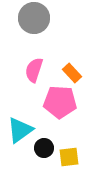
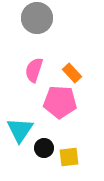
gray circle: moved 3 px right
cyan triangle: rotated 20 degrees counterclockwise
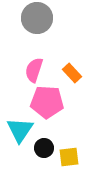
pink pentagon: moved 13 px left
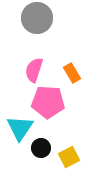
orange rectangle: rotated 12 degrees clockwise
pink pentagon: moved 1 px right
cyan triangle: moved 2 px up
black circle: moved 3 px left
yellow square: rotated 20 degrees counterclockwise
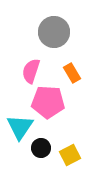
gray circle: moved 17 px right, 14 px down
pink semicircle: moved 3 px left, 1 px down
cyan triangle: moved 1 px up
yellow square: moved 1 px right, 2 px up
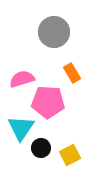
pink semicircle: moved 9 px left, 8 px down; rotated 55 degrees clockwise
cyan triangle: moved 1 px right, 1 px down
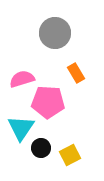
gray circle: moved 1 px right, 1 px down
orange rectangle: moved 4 px right
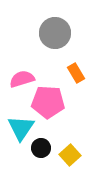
yellow square: rotated 15 degrees counterclockwise
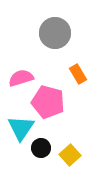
orange rectangle: moved 2 px right, 1 px down
pink semicircle: moved 1 px left, 1 px up
pink pentagon: rotated 12 degrees clockwise
